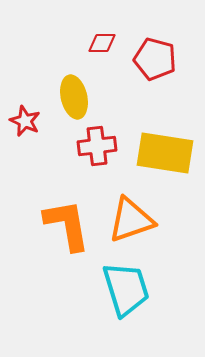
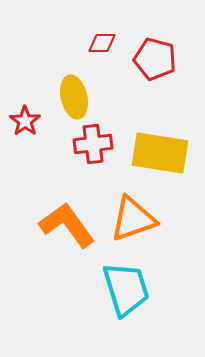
red star: rotated 12 degrees clockwise
red cross: moved 4 px left, 2 px up
yellow rectangle: moved 5 px left
orange triangle: moved 2 px right, 1 px up
orange L-shape: rotated 26 degrees counterclockwise
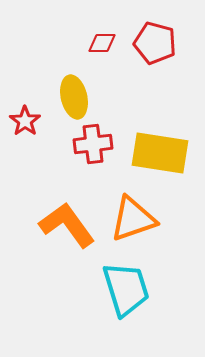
red pentagon: moved 16 px up
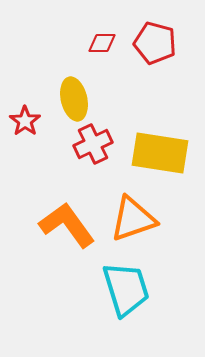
yellow ellipse: moved 2 px down
red cross: rotated 18 degrees counterclockwise
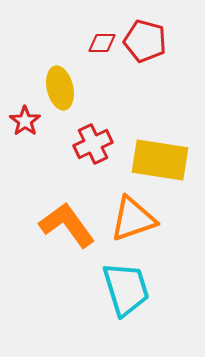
red pentagon: moved 10 px left, 2 px up
yellow ellipse: moved 14 px left, 11 px up
yellow rectangle: moved 7 px down
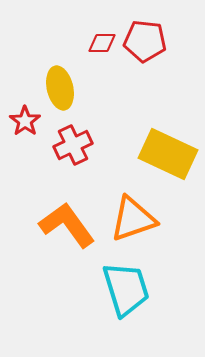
red pentagon: rotated 9 degrees counterclockwise
red cross: moved 20 px left, 1 px down
yellow rectangle: moved 8 px right, 6 px up; rotated 16 degrees clockwise
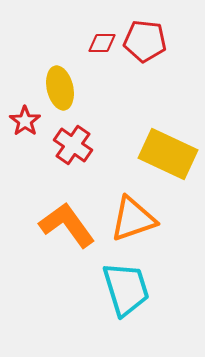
red cross: rotated 30 degrees counterclockwise
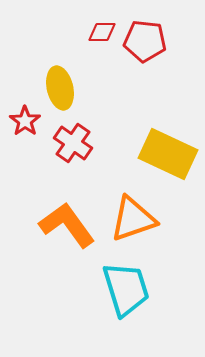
red diamond: moved 11 px up
red cross: moved 2 px up
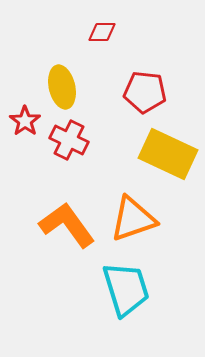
red pentagon: moved 51 px down
yellow ellipse: moved 2 px right, 1 px up
red cross: moved 4 px left, 3 px up; rotated 9 degrees counterclockwise
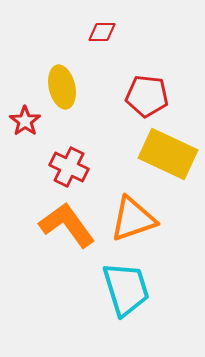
red pentagon: moved 2 px right, 4 px down
red cross: moved 27 px down
